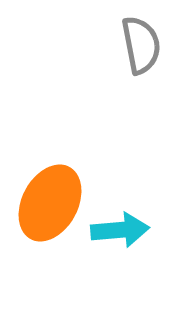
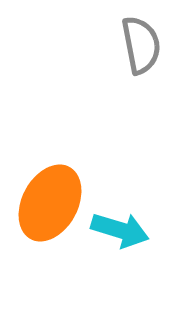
cyan arrow: rotated 22 degrees clockwise
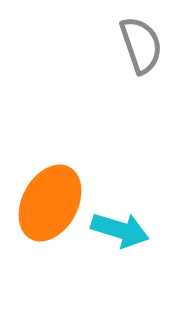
gray semicircle: rotated 8 degrees counterclockwise
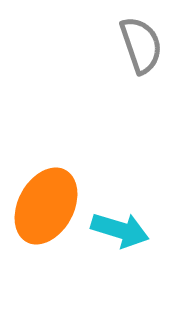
orange ellipse: moved 4 px left, 3 px down
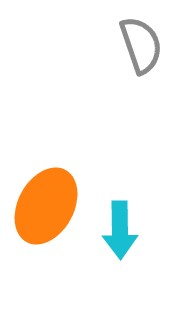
cyan arrow: rotated 72 degrees clockwise
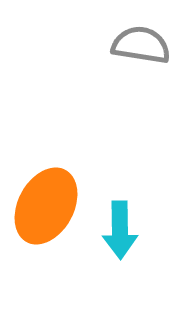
gray semicircle: rotated 62 degrees counterclockwise
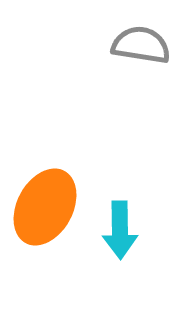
orange ellipse: moved 1 px left, 1 px down
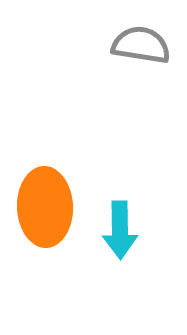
orange ellipse: rotated 30 degrees counterclockwise
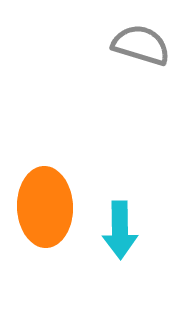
gray semicircle: rotated 8 degrees clockwise
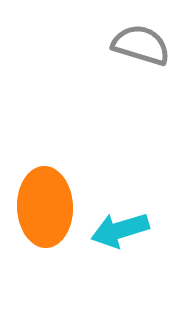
cyan arrow: rotated 74 degrees clockwise
